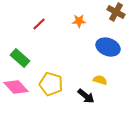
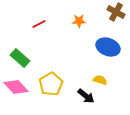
red line: rotated 16 degrees clockwise
yellow pentagon: rotated 25 degrees clockwise
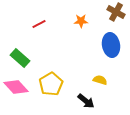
orange star: moved 2 px right
blue ellipse: moved 3 px right, 2 px up; rotated 60 degrees clockwise
black arrow: moved 5 px down
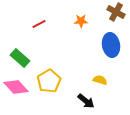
yellow pentagon: moved 2 px left, 3 px up
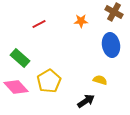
brown cross: moved 2 px left
black arrow: rotated 72 degrees counterclockwise
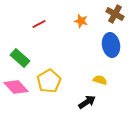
brown cross: moved 1 px right, 2 px down
orange star: rotated 16 degrees clockwise
black arrow: moved 1 px right, 1 px down
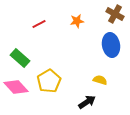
orange star: moved 4 px left; rotated 24 degrees counterclockwise
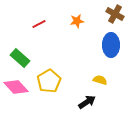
blue ellipse: rotated 10 degrees clockwise
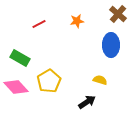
brown cross: moved 3 px right; rotated 12 degrees clockwise
green rectangle: rotated 12 degrees counterclockwise
